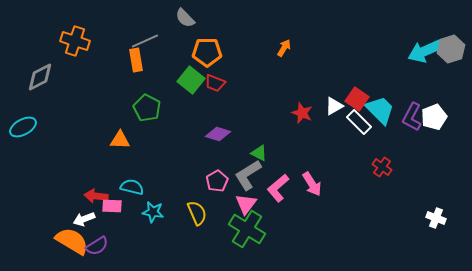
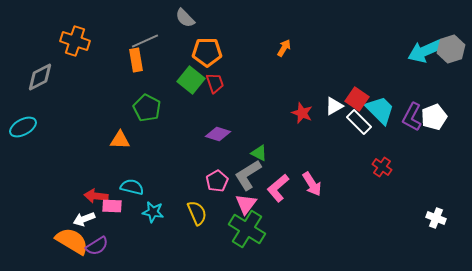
red trapezoid: rotated 130 degrees counterclockwise
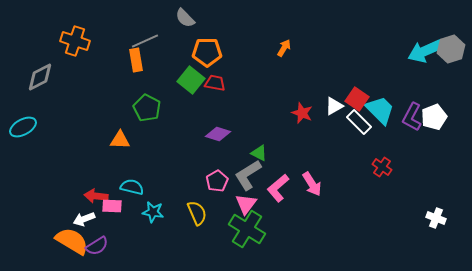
red trapezoid: rotated 60 degrees counterclockwise
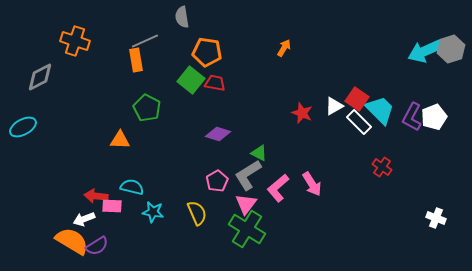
gray semicircle: moved 3 px left, 1 px up; rotated 35 degrees clockwise
orange pentagon: rotated 8 degrees clockwise
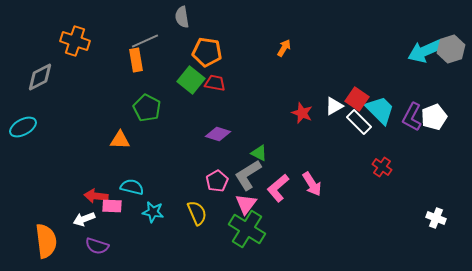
orange semicircle: moved 26 px left; rotated 52 degrees clockwise
purple semicircle: rotated 50 degrees clockwise
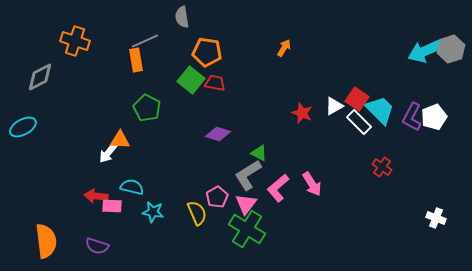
pink pentagon: moved 16 px down
white arrow: moved 24 px right, 66 px up; rotated 30 degrees counterclockwise
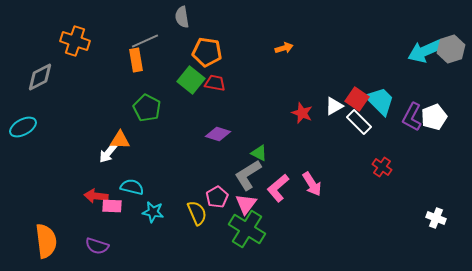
orange arrow: rotated 42 degrees clockwise
cyan trapezoid: moved 9 px up
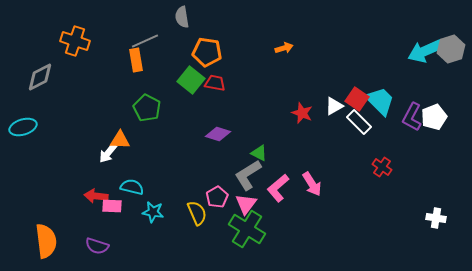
cyan ellipse: rotated 12 degrees clockwise
white cross: rotated 12 degrees counterclockwise
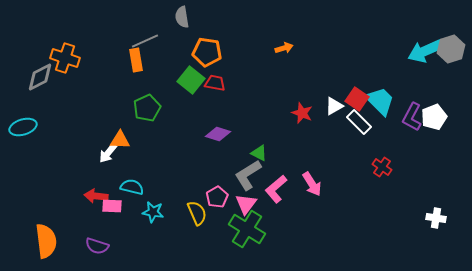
orange cross: moved 10 px left, 17 px down
green pentagon: rotated 20 degrees clockwise
pink L-shape: moved 2 px left, 1 px down
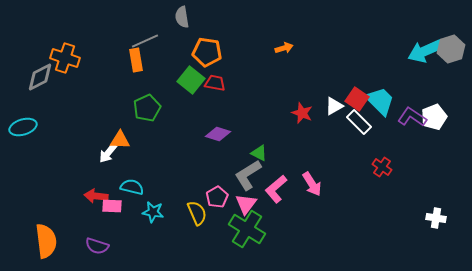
purple L-shape: rotated 96 degrees clockwise
